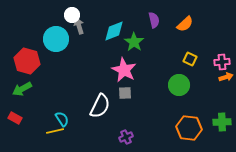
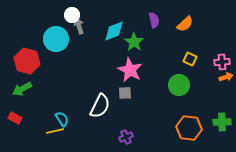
pink star: moved 6 px right
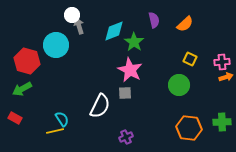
cyan circle: moved 6 px down
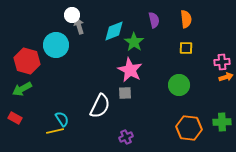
orange semicircle: moved 1 px right, 5 px up; rotated 54 degrees counterclockwise
yellow square: moved 4 px left, 11 px up; rotated 24 degrees counterclockwise
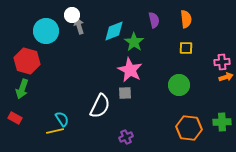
cyan circle: moved 10 px left, 14 px up
green arrow: rotated 42 degrees counterclockwise
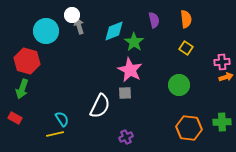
yellow square: rotated 32 degrees clockwise
yellow line: moved 3 px down
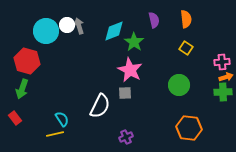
white circle: moved 5 px left, 10 px down
red rectangle: rotated 24 degrees clockwise
green cross: moved 1 px right, 30 px up
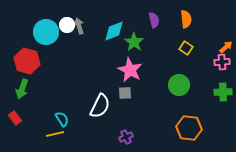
cyan circle: moved 1 px down
orange arrow: moved 30 px up; rotated 24 degrees counterclockwise
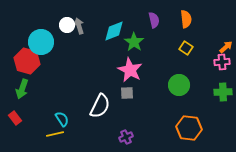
cyan circle: moved 5 px left, 10 px down
gray square: moved 2 px right
